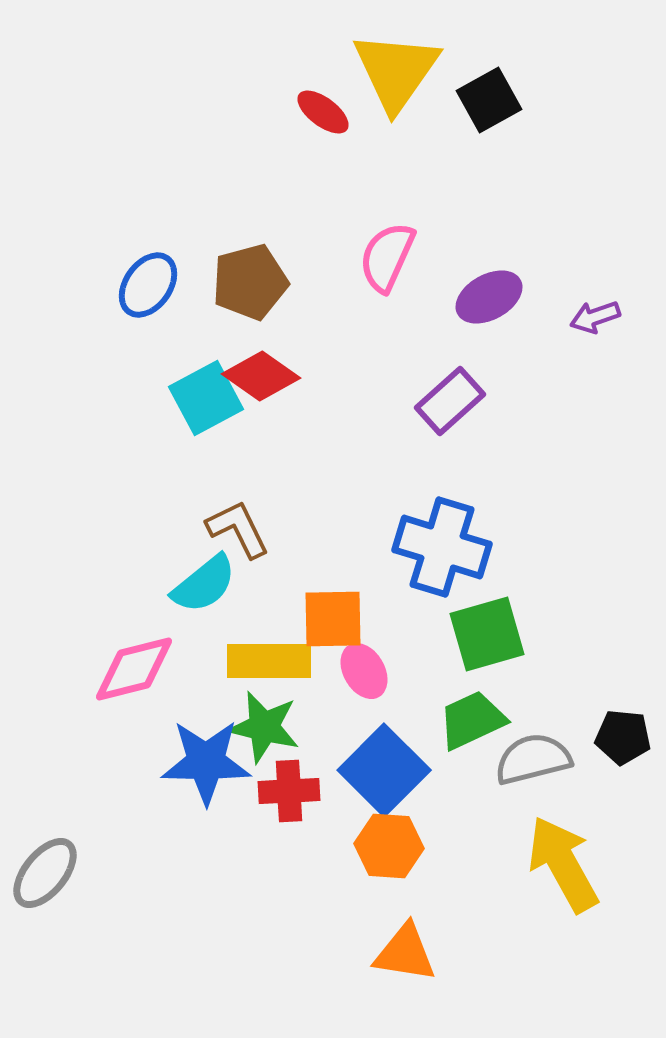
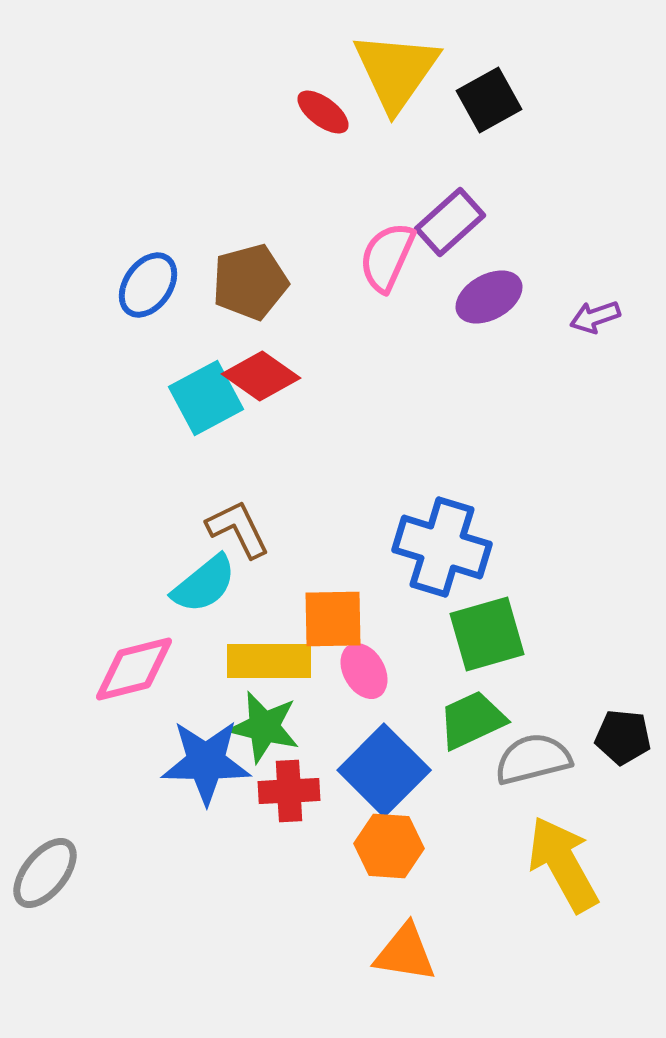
purple rectangle: moved 179 px up
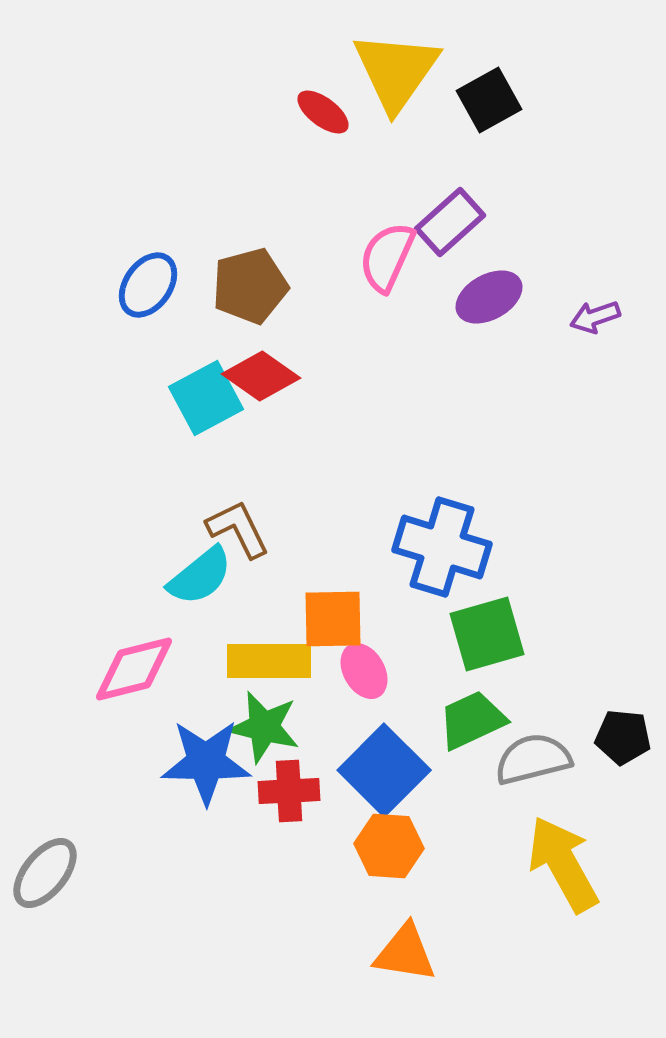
brown pentagon: moved 4 px down
cyan semicircle: moved 4 px left, 8 px up
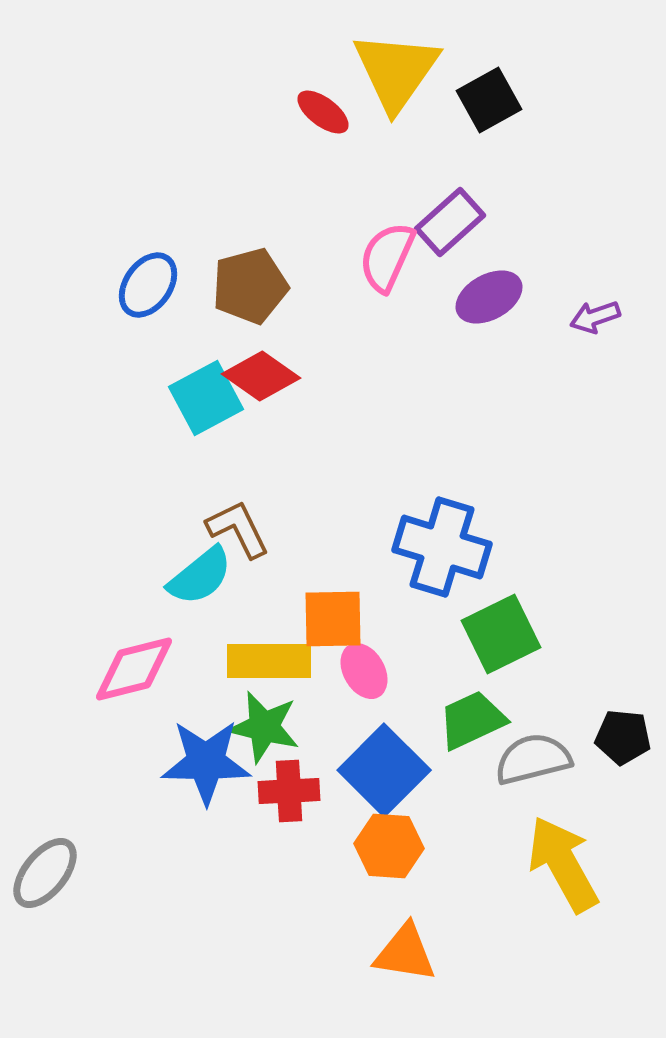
green square: moved 14 px right; rotated 10 degrees counterclockwise
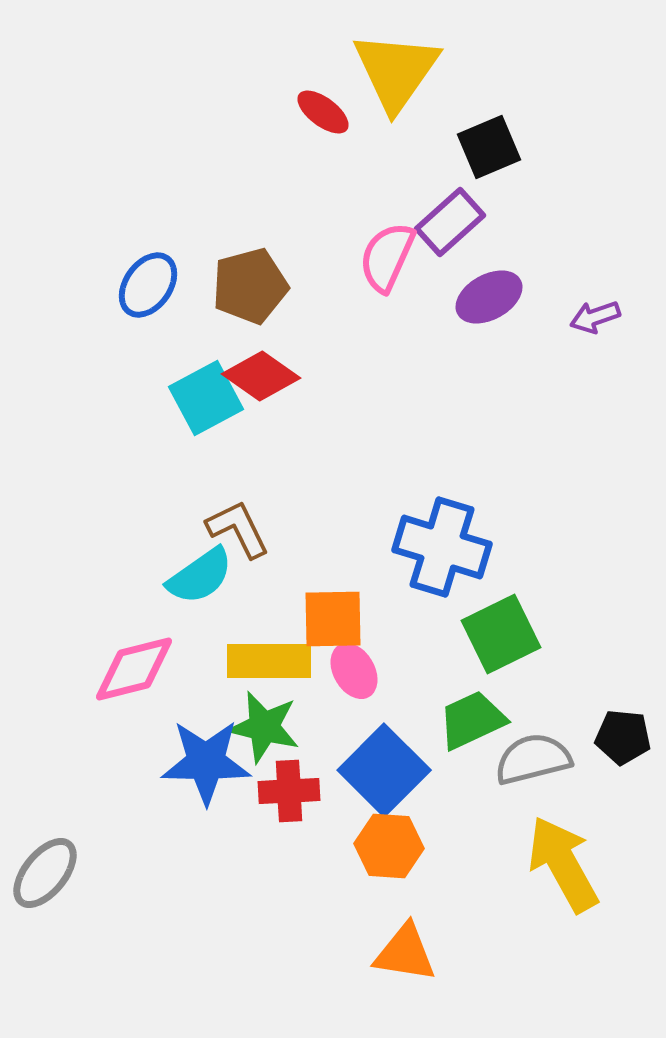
black square: moved 47 px down; rotated 6 degrees clockwise
cyan semicircle: rotated 4 degrees clockwise
pink ellipse: moved 10 px left
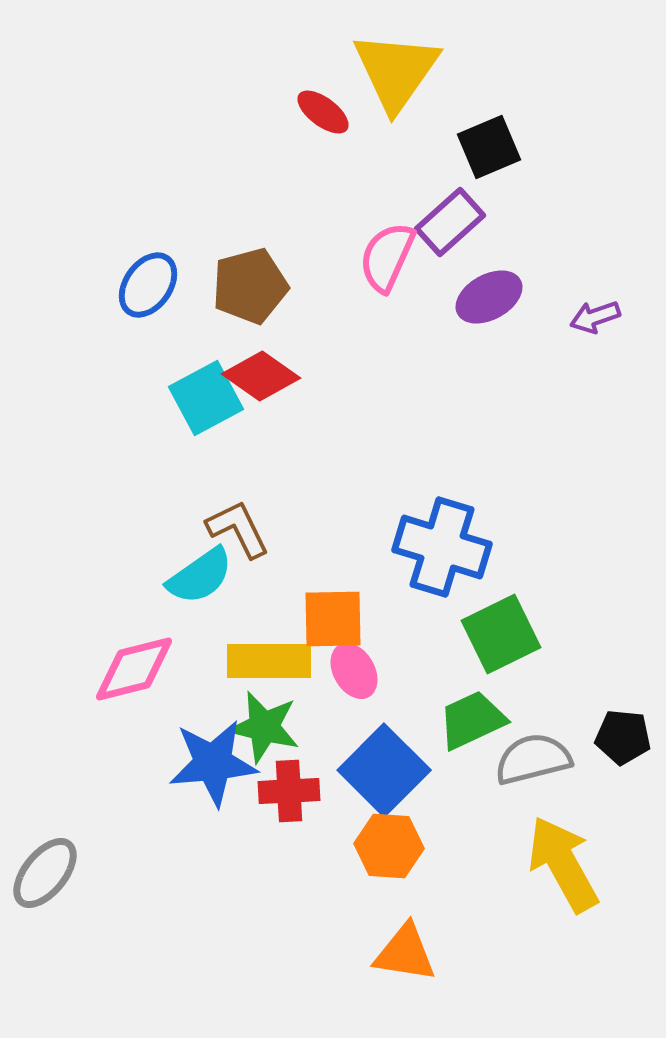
blue star: moved 7 px right, 1 px down; rotated 6 degrees counterclockwise
